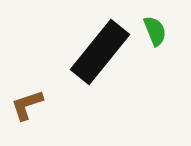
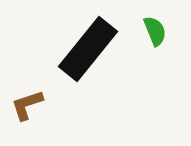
black rectangle: moved 12 px left, 3 px up
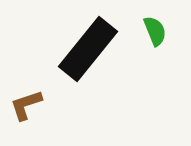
brown L-shape: moved 1 px left
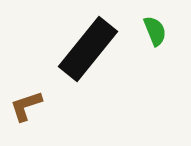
brown L-shape: moved 1 px down
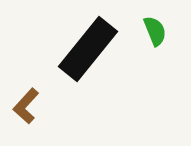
brown L-shape: rotated 30 degrees counterclockwise
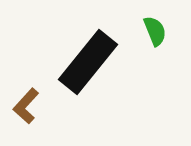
black rectangle: moved 13 px down
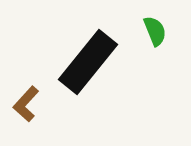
brown L-shape: moved 2 px up
